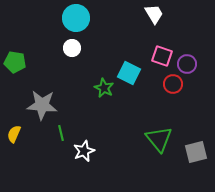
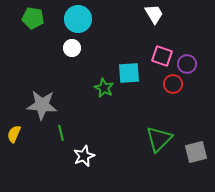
cyan circle: moved 2 px right, 1 px down
green pentagon: moved 18 px right, 44 px up
cyan square: rotated 30 degrees counterclockwise
green triangle: rotated 24 degrees clockwise
white star: moved 5 px down
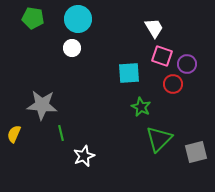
white trapezoid: moved 14 px down
green star: moved 37 px right, 19 px down
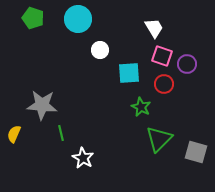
green pentagon: rotated 10 degrees clockwise
white circle: moved 28 px right, 2 px down
red circle: moved 9 px left
gray square: rotated 30 degrees clockwise
white star: moved 1 px left, 2 px down; rotated 20 degrees counterclockwise
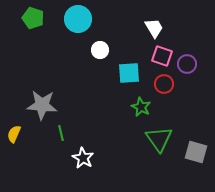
green triangle: rotated 20 degrees counterclockwise
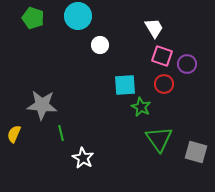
cyan circle: moved 3 px up
white circle: moved 5 px up
cyan square: moved 4 px left, 12 px down
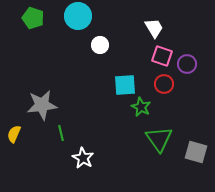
gray star: rotated 12 degrees counterclockwise
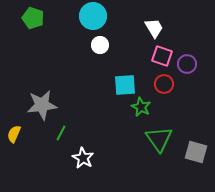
cyan circle: moved 15 px right
green line: rotated 42 degrees clockwise
